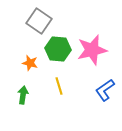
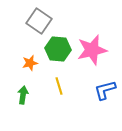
orange star: rotated 28 degrees counterclockwise
blue L-shape: rotated 20 degrees clockwise
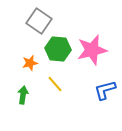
yellow line: moved 4 px left, 2 px up; rotated 24 degrees counterclockwise
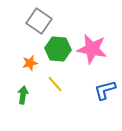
pink star: moved 1 px up; rotated 24 degrees clockwise
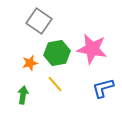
green hexagon: moved 1 px left, 4 px down; rotated 15 degrees counterclockwise
blue L-shape: moved 2 px left, 2 px up
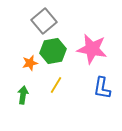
gray square: moved 5 px right; rotated 15 degrees clockwise
green hexagon: moved 4 px left, 2 px up
yellow line: moved 1 px right, 1 px down; rotated 72 degrees clockwise
blue L-shape: moved 1 px left; rotated 65 degrees counterclockwise
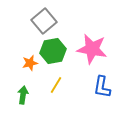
blue L-shape: moved 1 px up
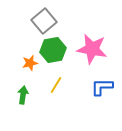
green hexagon: moved 1 px up
blue L-shape: rotated 80 degrees clockwise
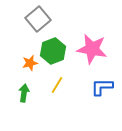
gray square: moved 6 px left, 2 px up
green hexagon: moved 1 px down; rotated 10 degrees counterclockwise
yellow line: moved 1 px right
green arrow: moved 1 px right, 2 px up
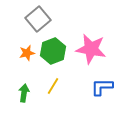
pink star: moved 1 px left
orange star: moved 3 px left, 10 px up
yellow line: moved 4 px left, 1 px down
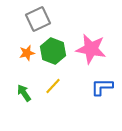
gray square: rotated 15 degrees clockwise
green hexagon: rotated 20 degrees counterclockwise
yellow line: rotated 12 degrees clockwise
green arrow: rotated 42 degrees counterclockwise
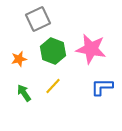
orange star: moved 8 px left, 6 px down
